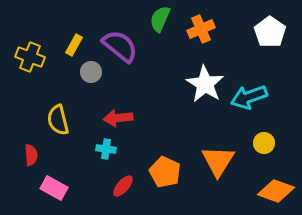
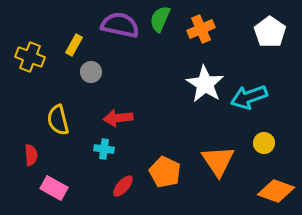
purple semicircle: moved 21 px up; rotated 27 degrees counterclockwise
cyan cross: moved 2 px left
orange triangle: rotated 6 degrees counterclockwise
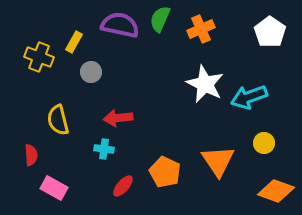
yellow rectangle: moved 3 px up
yellow cross: moved 9 px right
white star: rotated 6 degrees counterclockwise
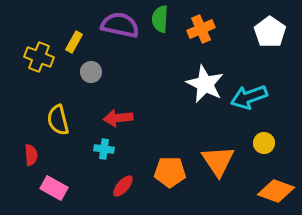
green semicircle: rotated 20 degrees counterclockwise
orange pentagon: moved 5 px right; rotated 24 degrees counterclockwise
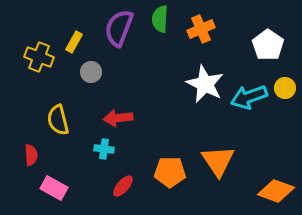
purple semicircle: moved 1 px left, 3 px down; rotated 81 degrees counterclockwise
white pentagon: moved 2 px left, 13 px down
yellow circle: moved 21 px right, 55 px up
